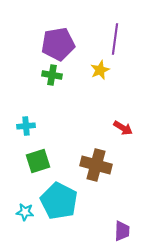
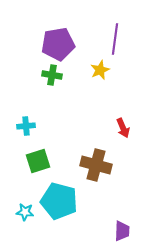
red arrow: rotated 36 degrees clockwise
cyan pentagon: rotated 12 degrees counterclockwise
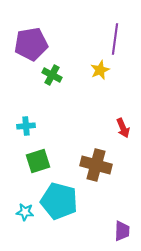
purple pentagon: moved 27 px left
green cross: rotated 18 degrees clockwise
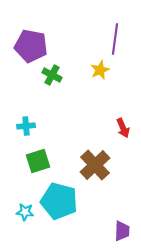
purple pentagon: moved 2 px down; rotated 20 degrees clockwise
brown cross: moved 1 px left; rotated 32 degrees clockwise
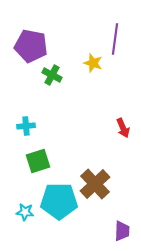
yellow star: moved 7 px left, 7 px up; rotated 30 degrees counterclockwise
brown cross: moved 19 px down
cyan pentagon: rotated 15 degrees counterclockwise
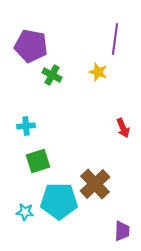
yellow star: moved 5 px right, 9 px down
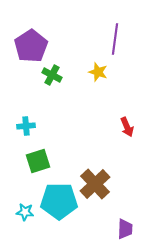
purple pentagon: rotated 28 degrees clockwise
red arrow: moved 4 px right, 1 px up
purple trapezoid: moved 3 px right, 2 px up
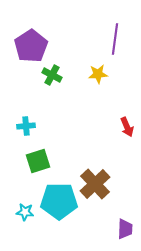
yellow star: moved 2 px down; rotated 24 degrees counterclockwise
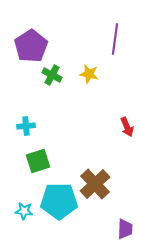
yellow star: moved 9 px left; rotated 18 degrees clockwise
cyan star: moved 1 px left, 1 px up
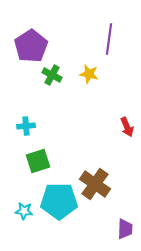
purple line: moved 6 px left
brown cross: rotated 12 degrees counterclockwise
